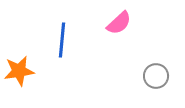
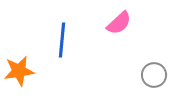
gray circle: moved 2 px left, 1 px up
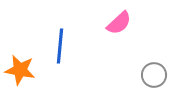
blue line: moved 2 px left, 6 px down
orange star: moved 1 px right, 1 px up; rotated 20 degrees clockwise
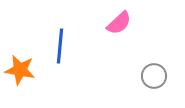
gray circle: moved 1 px down
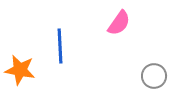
pink semicircle: rotated 12 degrees counterclockwise
blue line: rotated 8 degrees counterclockwise
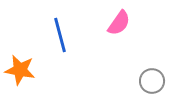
blue line: moved 11 px up; rotated 12 degrees counterclockwise
gray circle: moved 2 px left, 5 px down
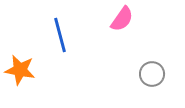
pink semicircle: moved 3 px right, 4 px up
gray circle: moved 7 px up
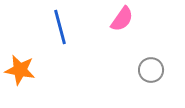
blue line: moved 8 px up
gray circle: moved 1 px left, 4 px up
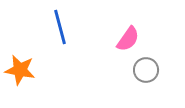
pink semicircle: moved 6 px right, 20 px down
gray circle: moved 5 px left
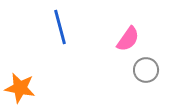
orange star: moved 18 px down
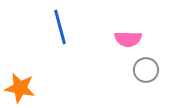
pink semicircle: rotated 56 degrees clockwise
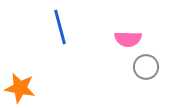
gray circle: moved 3 px up
